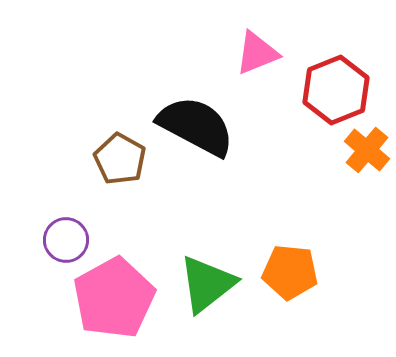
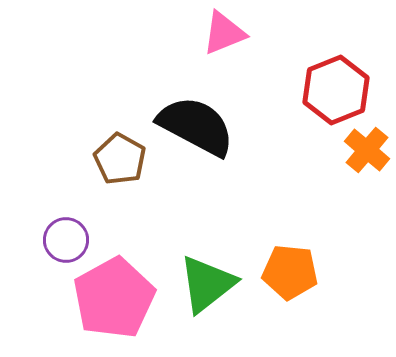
pink triangle: moved 33 px left, 20 px up
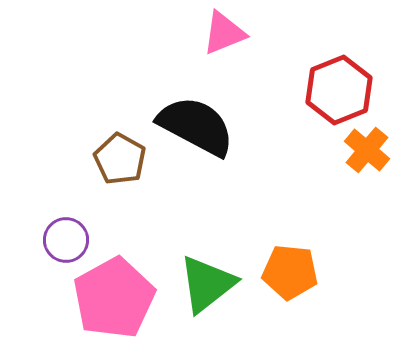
red hexagon: moved 3 px right
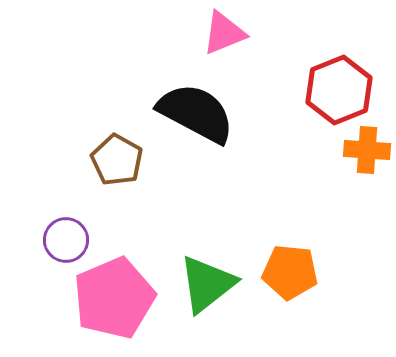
black semicircle: moved 13 px up
orange cross: rotated 36 degrees counterclockwise
brown pentagon: moved 3 px left, 1 px down
pink pentagon: rotated 6 degrees clockwise
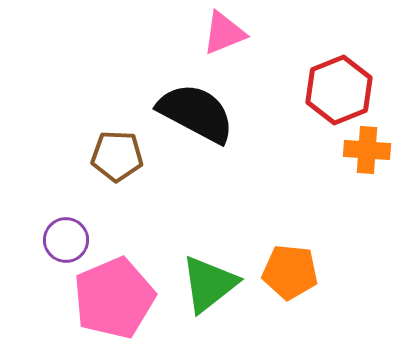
brown pentagon: moved 4 px up; rotated 27 degrees counterclockwise
green triangle: moved 2 px right
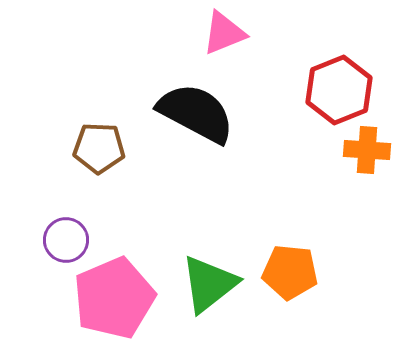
brown pentagon: moved 18 px left, 8 px up
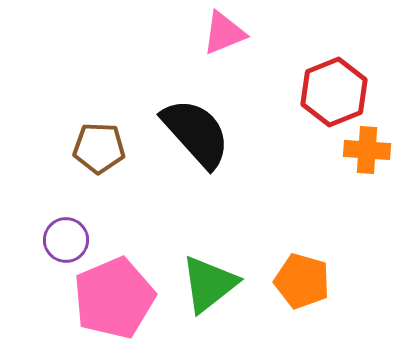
red hexagon: moved 5 px left, 2 px down
black semicircle: moved 20 px down; rotated 20 degrees clockwise
orange pentagon: moved 12 px right, 9 px down; rotated 10 degrees clockwise
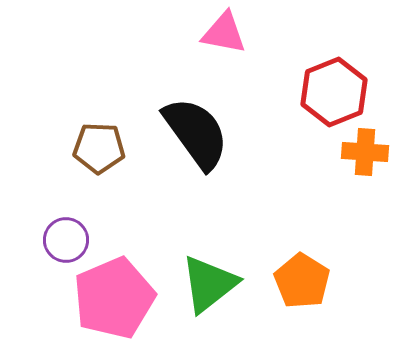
pink triangle: rotated 33 degrees clockwise
black semicircle: rotated 6 degrees clockwise
orange cross: moved 2 px left, 2 px down
orange pentagon: rotated 16 degrees clockwise
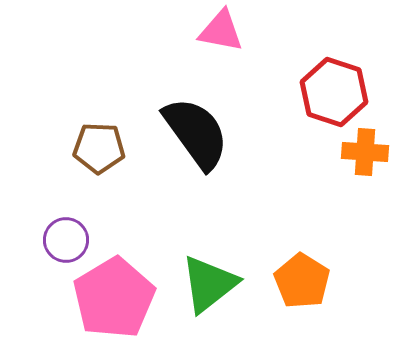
pink triangle: moved 3 px left, 2 px up
red hexagon: rotated 20 degrees counterclockwise
pink pentagon: rotated 8 degrees counterclockwise
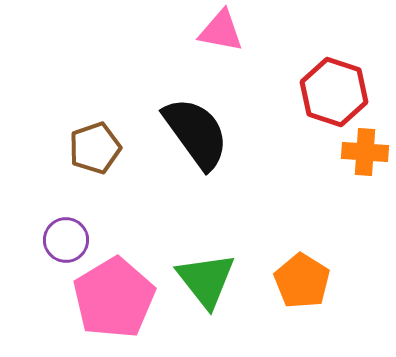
brown pentagon: moved 4 px left; rotated 21 degrees counterclockwise
green triangle: moved 3 px left, 4 px up; rotated 30 degrees counterclockwise
